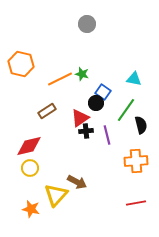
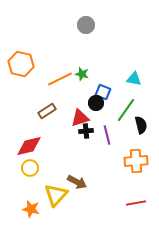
gray circle: moved 1 px left, 1 px down
blue square: rotated 14 degrees counterclockwise
red triangle: rotated 18 degrees clockwise
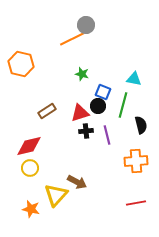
orange line: moved 12 px right, 40 px up
black circle: moved 2 px right, 3 px down
green line: moved 3 px left, 5 px up; rotated 20 degrees counterclockwise
red triangle: moved 5 px up
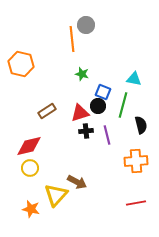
orange line: rotated 70 degrees counterclockwise
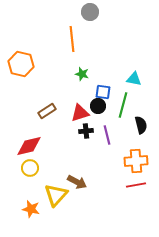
gray circle: moved 4 px right, 13 px up
blue square: rotated 14 degrees counterclockwise
red line: moved 18 px up
